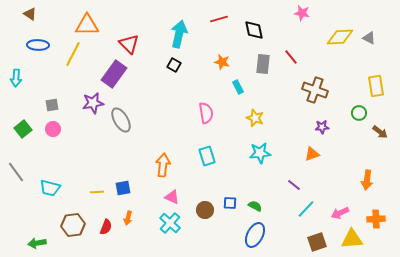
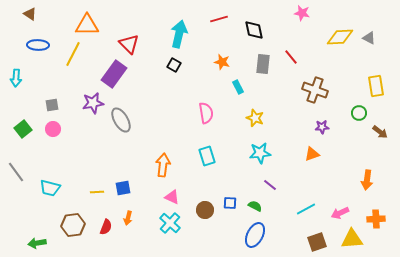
purple line at (294, 185): moved 24 px left
cyan line at (306, 209): rotated 18 degrees clockwise
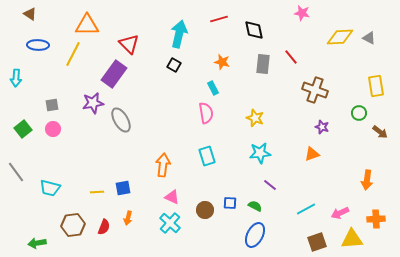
cyan rectangle at (238, 87): moved 25 px left, 1 px down
purple star at (322, 127): rotated 24 degrees clockwise
red semicircle at (106, 227): moved 2 px left
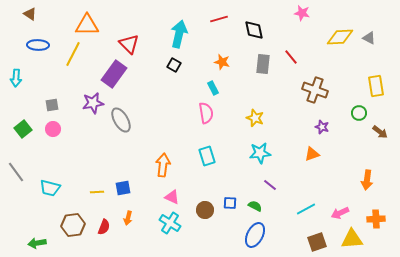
cyan cross at (170, 223): rotated 10 degrees counterclockwise
